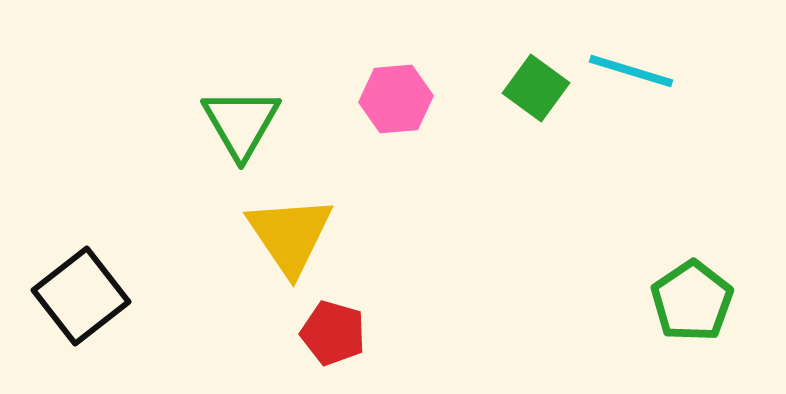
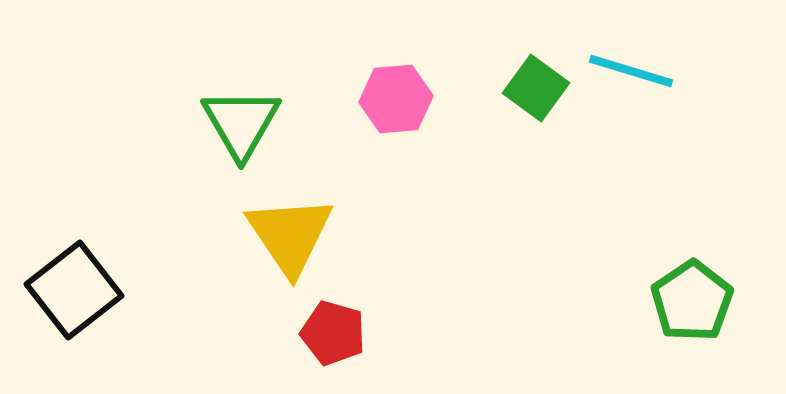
black square: moved 7 px left, 6 px up
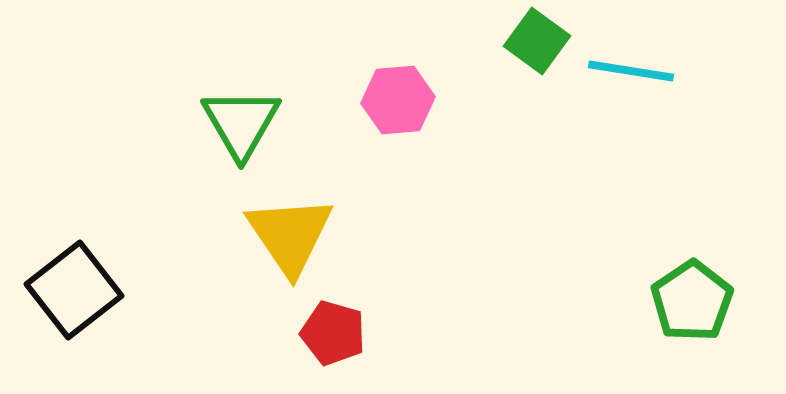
cyan line: rotated 8 degrees counterclockwise
green square: moved 1 px right, 47 px up
pink hexagon: moved 2 px right, 1 px down
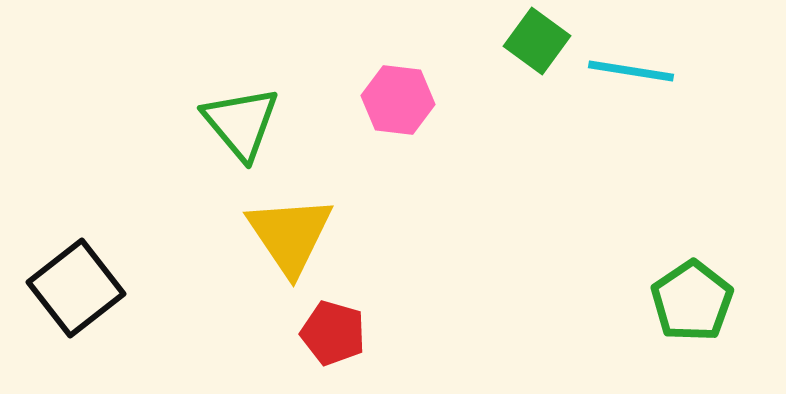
pink hexagon: rotated 12 degrees clockwise
green triangle: rotated 10 degrees counterclockwise
black square: moved 2 px right, 2 px up
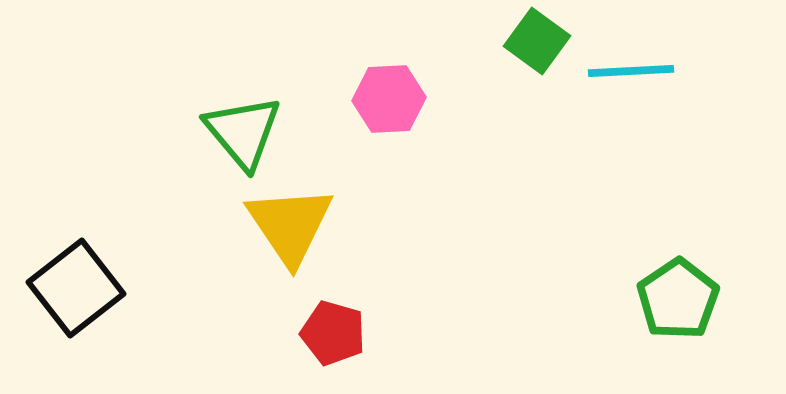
cyan line: rotated 12 degrees counterclockwise
pink hexagon: moved 9 px left, 1 px up; rotated 10 degrees counterclockwise
green triangle: moved 2 px right, 9 px down
yellow triangle: moved 10 px up
green pentagon: moved 14 px left, 2 px up
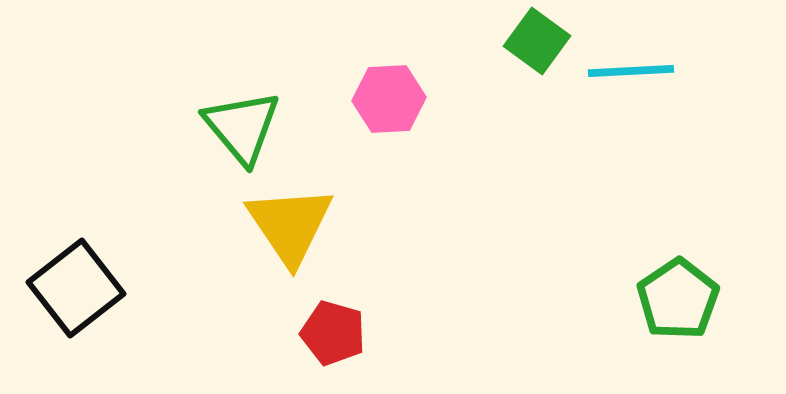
green triangle: moved 1 px left, 5 px up
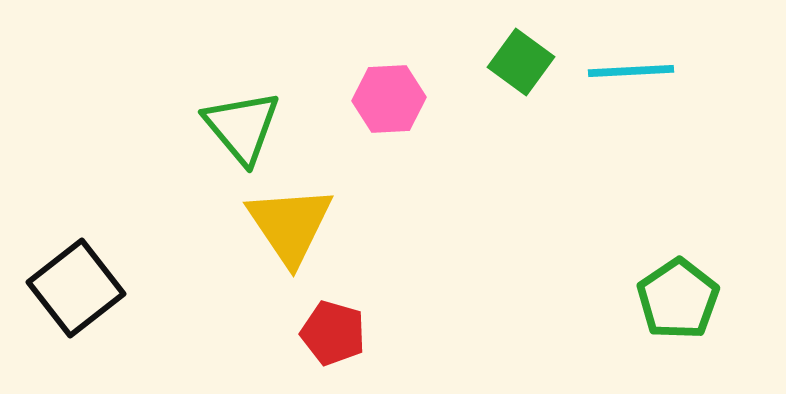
green square: moved 16 px left, 21 px down
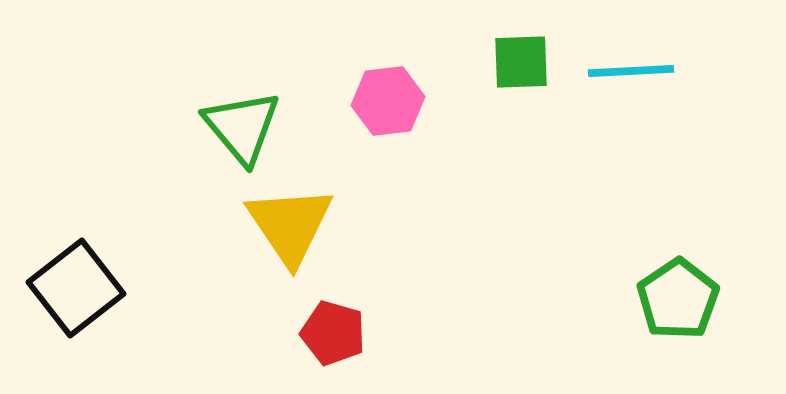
green square: rotated 38 degrees counterclockwise
pink hexagon: moved 1 px left, 2 px down; rotated 4 degrees counterclockwise
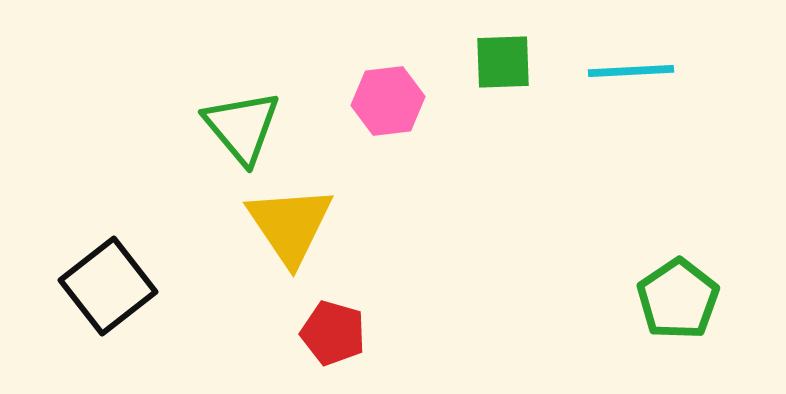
green square: moved 18 px left
black square: moved 32 px right, 2 px up
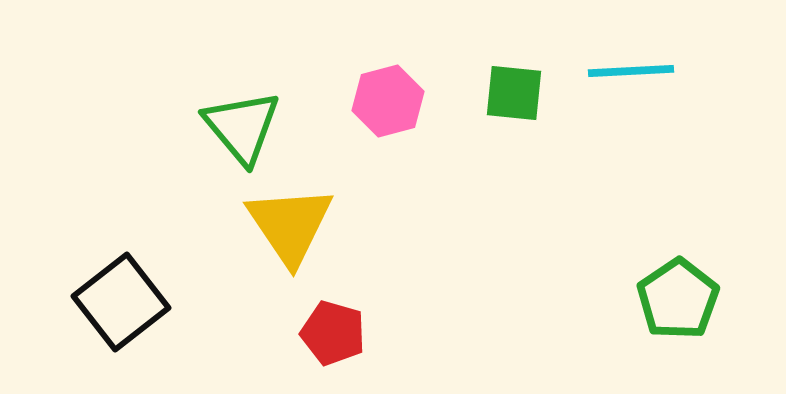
green square: moved 11 px right, 31 px down; rotated 8 degrees clockwise
pink hexagon: rotated 8 degrees counterclockwise
black square: moved 13 px right, 16 px down
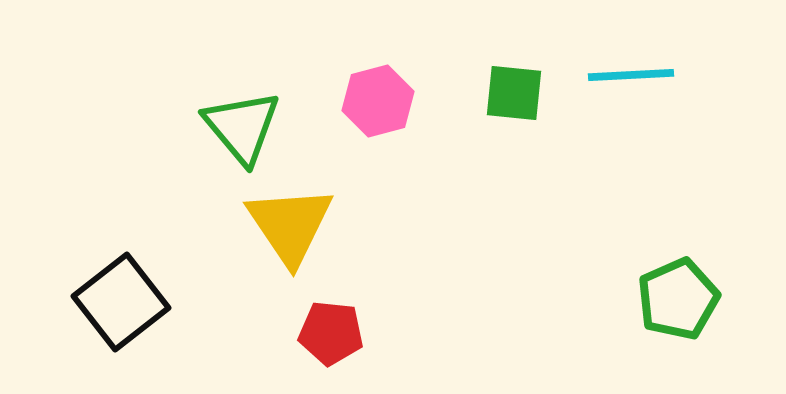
cyan line: moved 4 px down
pink hexagon: moved 10 px left
green pentagon: rotated 10 degrees clockwise
red pentagon: moved 2 px left; rotated 10 degrees counterclockwise
